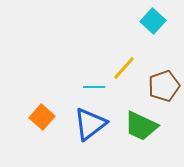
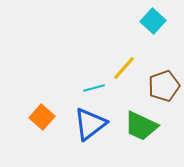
cyan line: moved 1 px down; rotated 15 degrees counterclockwise
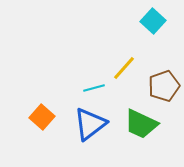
green trapezoid: moved 2 px up
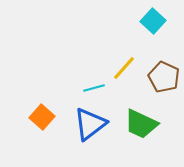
brown pentagon: moved 9 px up; rotated 28 degrees counterclockwise
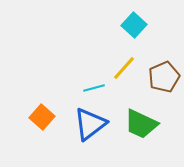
cyan square: moved 19 px left, 4 px down
brown pentagon: rotated 24 degrees clockwise
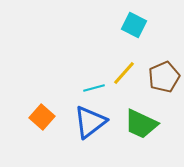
cyan square: rotated 15 degrees counterclockwise
yellow line: moved 5 px down
blue triangle: moved 2 px up
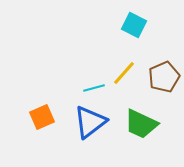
orange square: rotated 25 degrees clockwise
